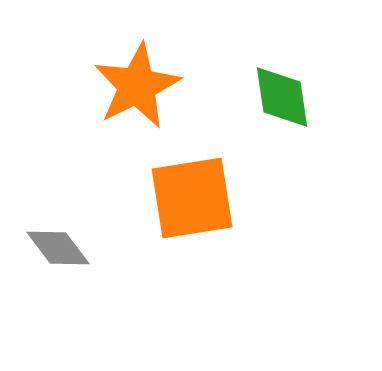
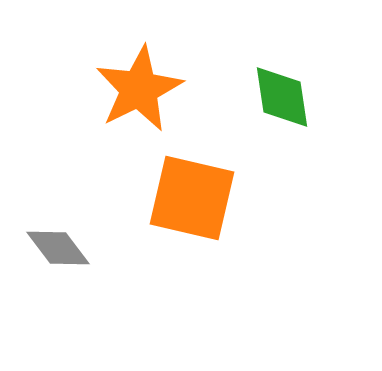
orange star: moved 2 px right, 3 px down
orange square: rotated 22 degrees clockwise
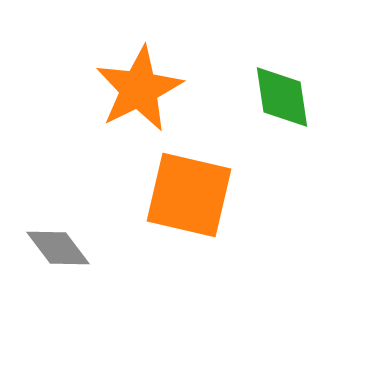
orange square: moved 3 px left, 3 px up
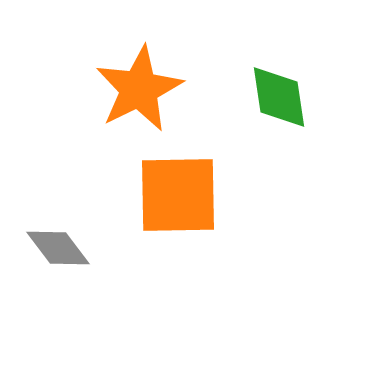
green diamond: moved 3 px left
orange square: moved 11 px left; rotated 14 degrees counterclockwise
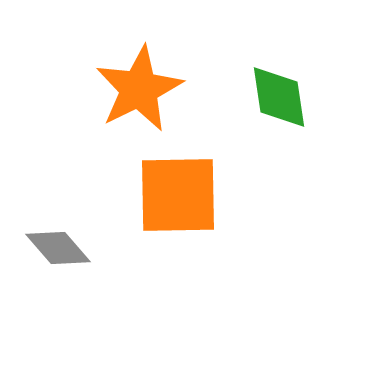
gray diamond: rotated 4 degrees counterclockwise
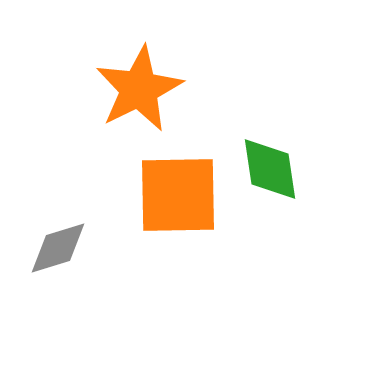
green diamond: moved 9 px left, 72 px down
gray diamond: rotated 66 degrees counterclockwise
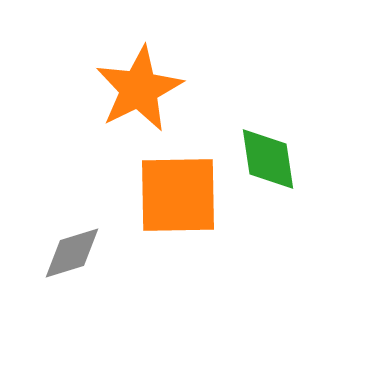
green diamond: moved 2 px left, 10 px up
gray diamond: moved 14 px right, 5 px down
